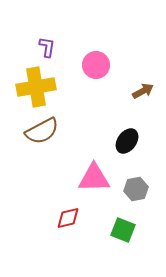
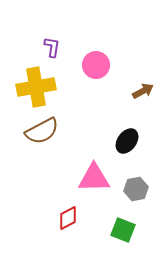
purple L-shape: moved 5 px right
red diamond: rotated 15 degrees counterclockwise
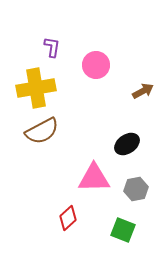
yellow cross: moved 1 px down
black ellipse: moved 3 px down; rotated 20 degrees clockwise
red diamond: rotated 15 degrees counterclockwise
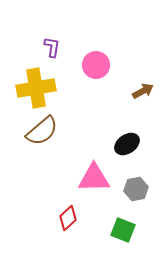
brown semicircle: rotated 12 degrees counterclockwise
